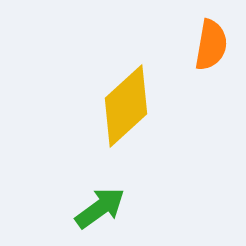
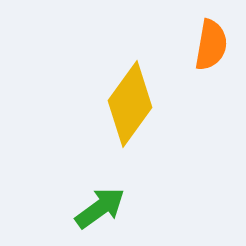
yellow diamond: moved 4 px right, 2 px up; rotated 12 degrees counterclockwise
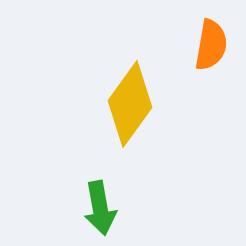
green arrow: rotated 116 degrees clockwise
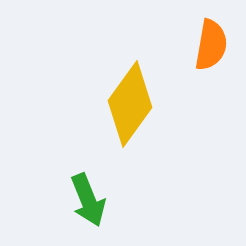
green arrow: moved 12 px left, 8 px up; rotated 12 degrees counterclockwise
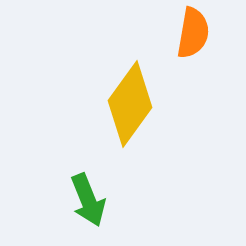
orange semicircle: moved 18 px left, 12 px up
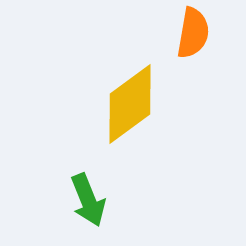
yellow diamond: rotated 18 degrees clockwise
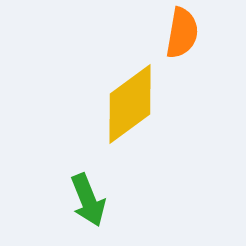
orange semicircle: moved 11 px left
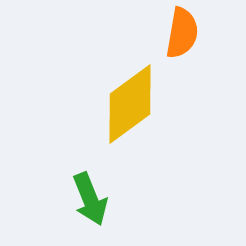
green arrow: moved 2 px right, 1 px up
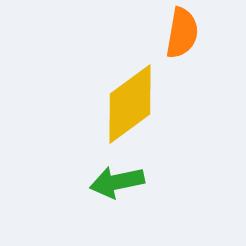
green arrow: moved 27 px right, 17 px up; rotated 100 degrees clockwise
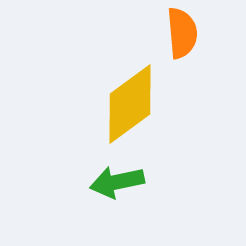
orange semicircle: rotated 15 degrees counterclockwise
